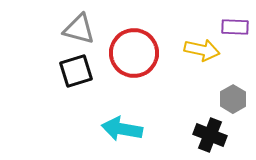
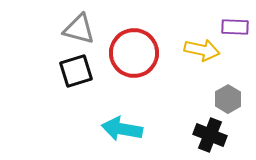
gray hexagon: moved 5 px left
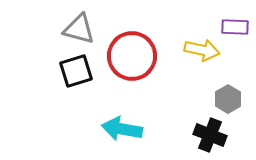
red circle: moved 2 px left, 3 px down
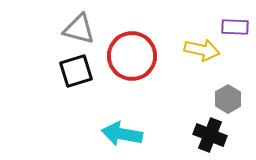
cyan arrow: moved 5 px down
